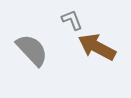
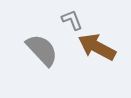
gray semicircle: moved 10 px right
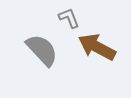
gray L-shape: moved 3 px left, 2 px up
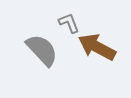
gray L-shape: moved 5 px down
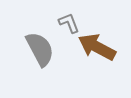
gray semicircle: moved 2 px left, 1 px up; rotated 15 degrees clockwise
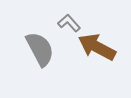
gray L-shape: rotated 20 degrees counterclockwise
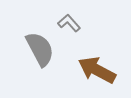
brown arrow: moved 23 px down
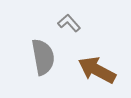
gray semicircle: moved 3 px right, 8 px down; rotated 18 degrees clockwise
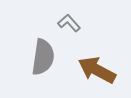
gray semicircle: rotated 18 degrees clockwise
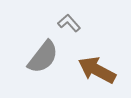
gray semicircle: rotated 30 degrees clockwise
